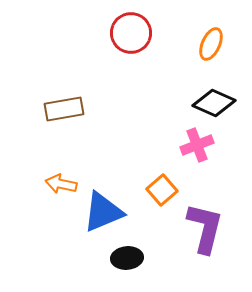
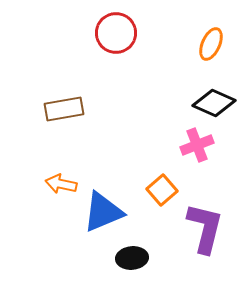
red circle: moved 15 px left
black ellipse: moved 5 px right
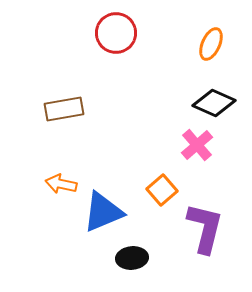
pink cross: rotated 20 degrees counterclockwise
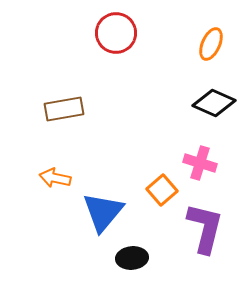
pink cross: moved 3 px right, 18 px down; rotated 32 degrees counterclockwise
orange arrow: moved 6 px left, 6 px up
blue triangle: rotated 27 degrees counterclockwise
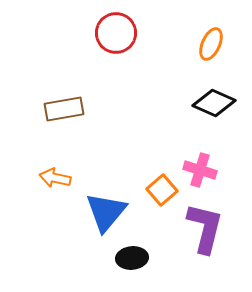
pink cross: moved 7 px down
blue triangle: moved 3 px right
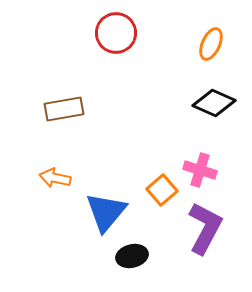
purple L-shape: rotated 14 degrees clockwise
black ellipse: moved 2 px up; rotated 8 degrees counterclockwise
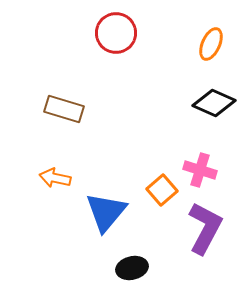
brown rectangle: rotated 27 degrees clockwise
black ellipse: moved 12 px down
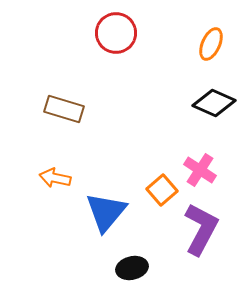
pink cross: rotated 16 degrees clockwise
purple L-shape: moved 4 px left, 1 px down
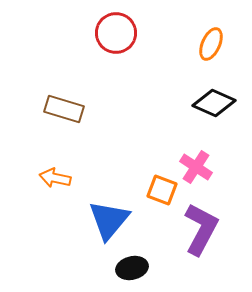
pink cross: moved 4 px left, 3 px up
orange square: rotated 28 degrees counterclockwise
blue triangle: moved 3 px right, 8 px down
